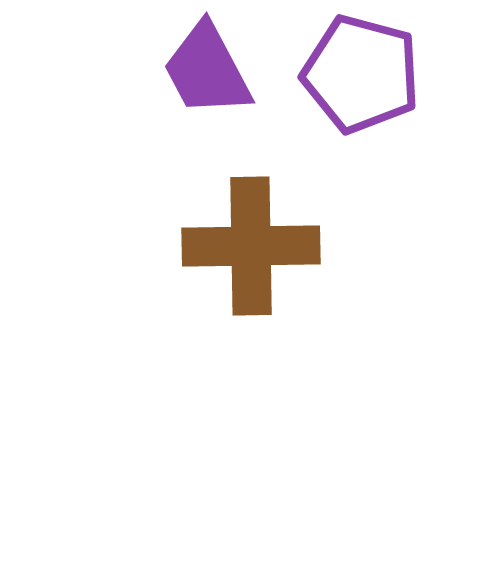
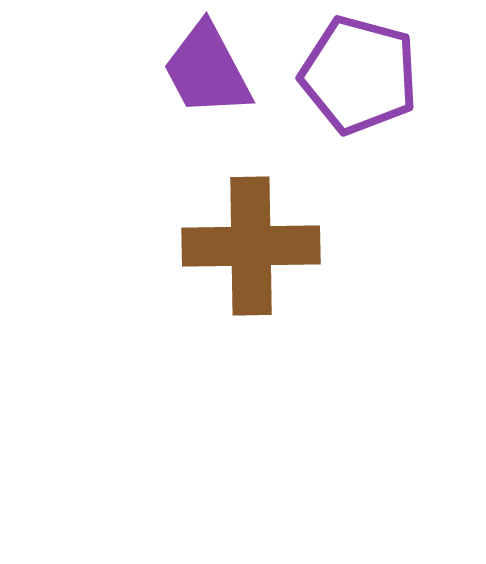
purple pentagon: moved 2 px left, 1 px down
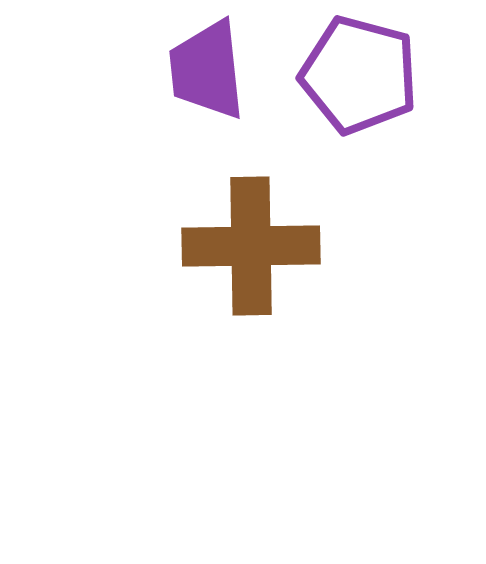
purple trapezoid: rotated 22 degrees clockwise
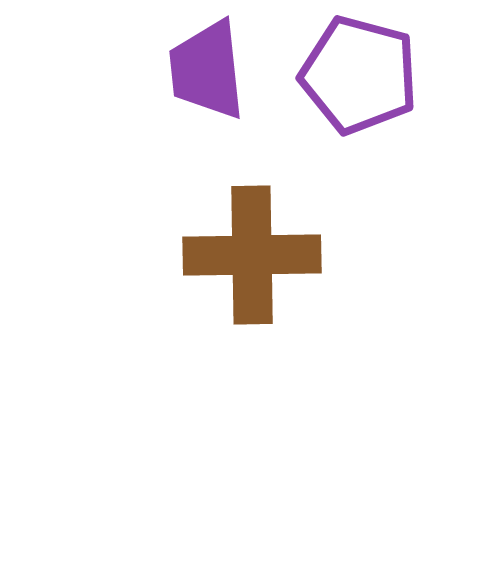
brown cross: moved 1 px right, 9 px down
